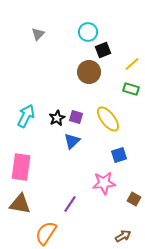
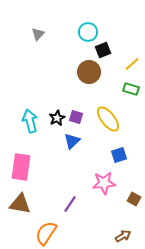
cyan arrow: moved 4 px right, 5 px down; rotated 40 degrees counterclockwise
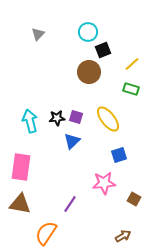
black star: rotated 21 degrees clockwise
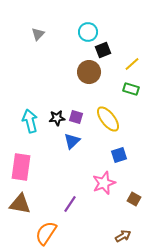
pink star: rotated 15 degrees counterclockwise
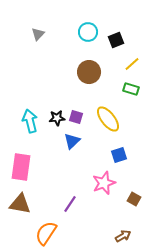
black square: moved 13 px right, 10 px up
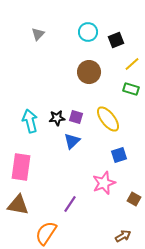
brown triangle: moved 2 px left, 1 px down
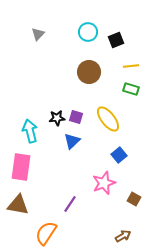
yellow line: moved 1 px left, 2 px down; rotated 35 degrees clockwise
cyan arrow: moved 10 px down
blue square: rotated 21 degrees counterclockwise
